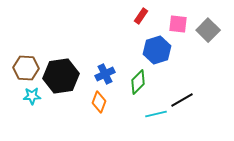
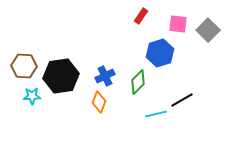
blue hexagon: moved 3 px right, 3 px down
brown hexagon: moved 2 px left, 2 px up
blue cross: moved 2 px down
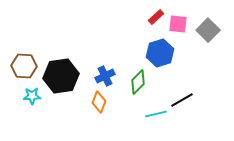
red rectangle: moved 15 px right, 1 px down; rotated 14 degrees clockwise
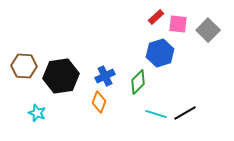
cyan star: moved 5 px right, 17 px down; rotated 24 degrees clockwise
black line: moved 3 px right, 13 px down
cyan line: rotated 30 degrees clockwise
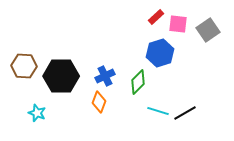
gray square: rotated 10 degrees clockwise
black hexagon: rotated 8 degrees clockwise
cyan line: moved 2 px right, 3 px up
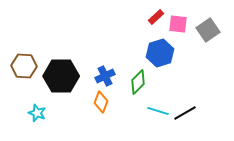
orange diamond: moved 2 px right
